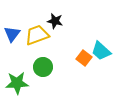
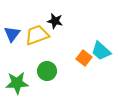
green circle: moved 4 px right, 4 px down
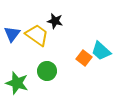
yellow trapezoid: rotated 55 degrees clockwise
green star: rotated 20 degrees clockwise
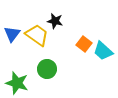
cyan trapezoid: moved 2 px right
orange square: moved 14 px up
green circle: moved 2 px up
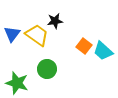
black star: rotated 21 degrees counterclockwise
orange square: moved 2 px down
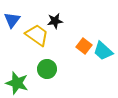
blue triangle: moved 14 px up
